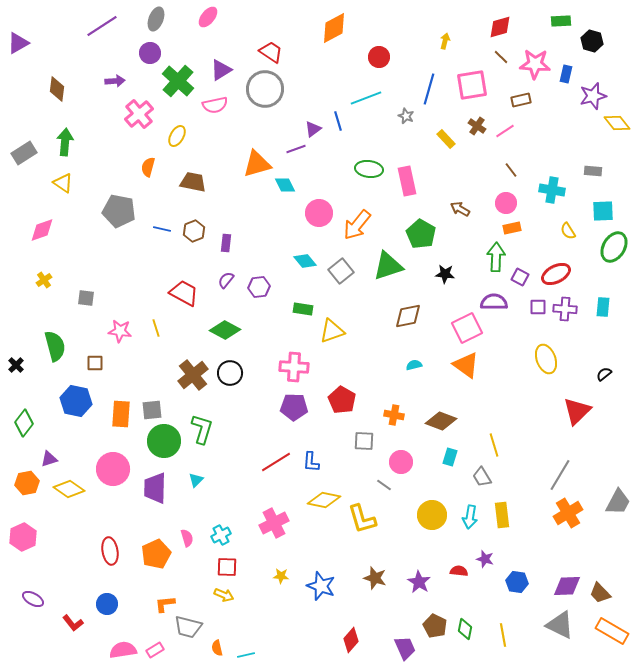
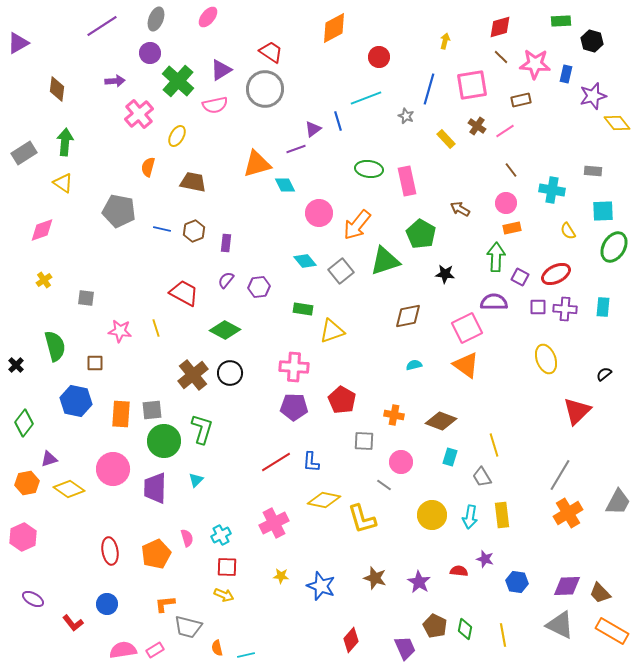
green triangle at (388, 266): moved 3 px left, 5 px up
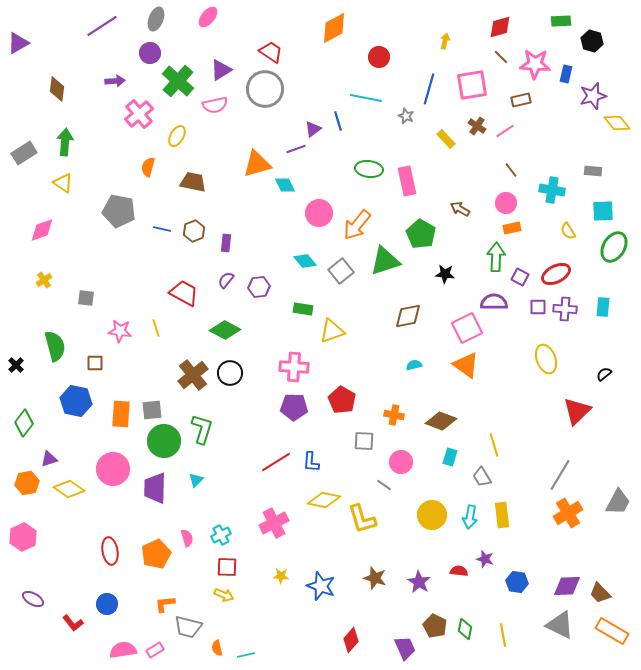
cyan line at (366, 98): rotated 32 degrees clockwise
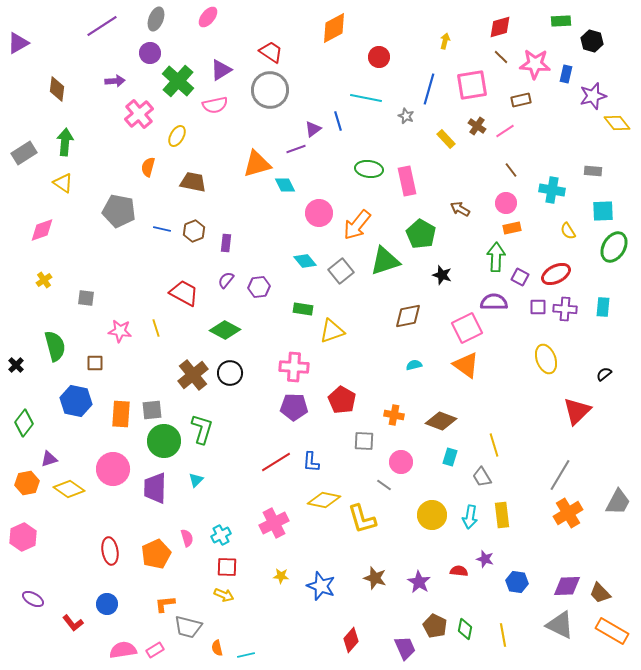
gray circle at (265, 89): moved 5 px right, 1 px down
black star at (445, 274): moved 3 px left, 1 px down; rotated 12 degrees clockwise
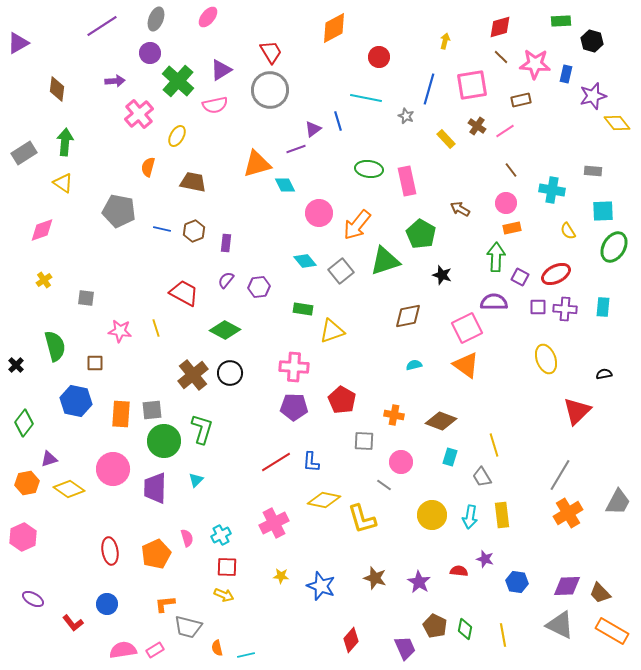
red trapezoid at (271, 52): rotated 25 degrees clockwise
black semicircle at (604, 374): rotated 28 degrees clockwise
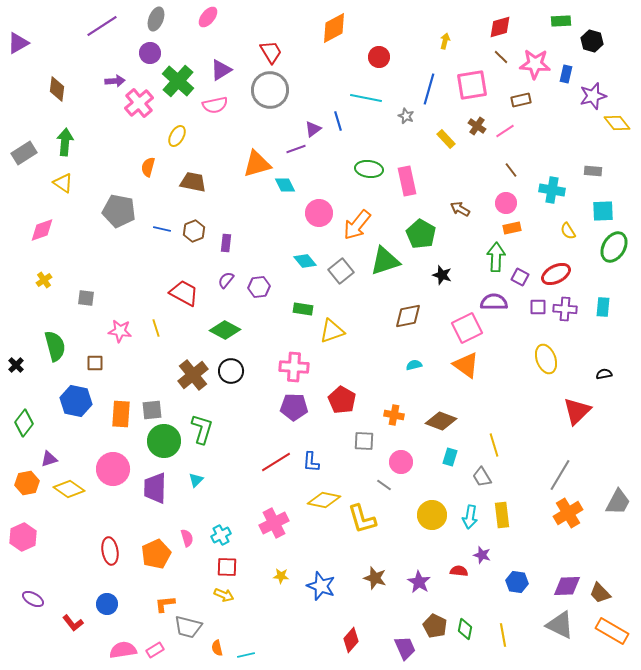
pink cross at (139, 114): moved 11 px up
black circle at (230, 373): moved 1 px right, 2 px up
purple star at (485, 559): moved 3 px left, 4 px up
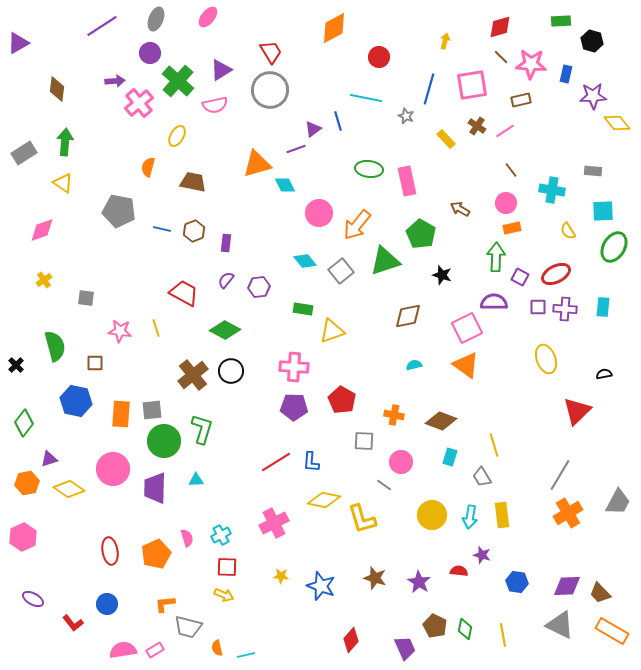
pink star at (535, 64): moved 4 px left
purple star at (593, 96): rotated 12 degrees clockwise
cyan triangle at (196, 480): rotated 42 degrees clockwise
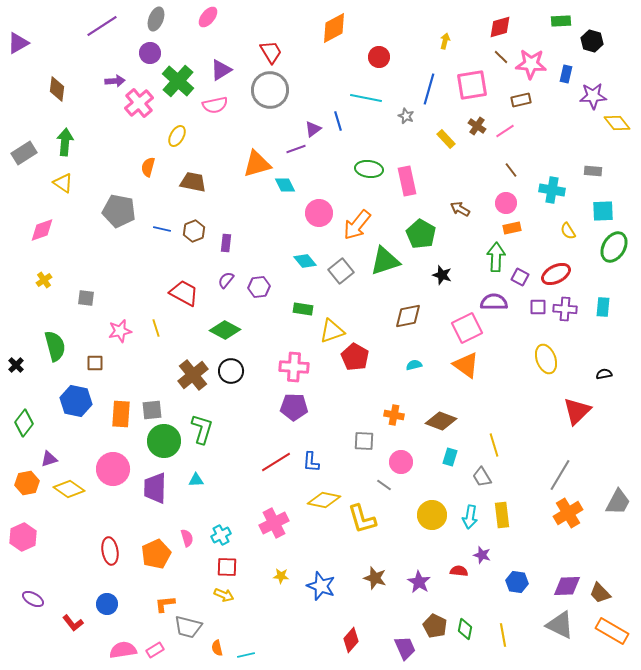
pink star at (120, 331): rotated 20 degrees counterclockwise
red pentagon at (342, 400): moved 13 px right, 43 px up
